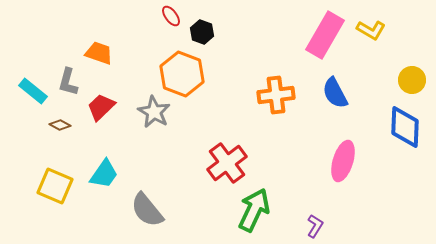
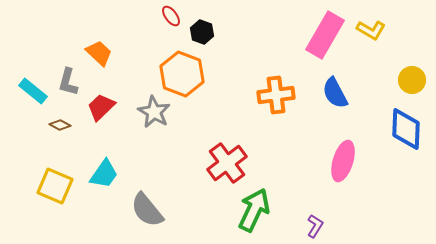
orange trapezoid: rotated 24 degrees clockwise
blue diamond: moved 1 px right, 2 px down
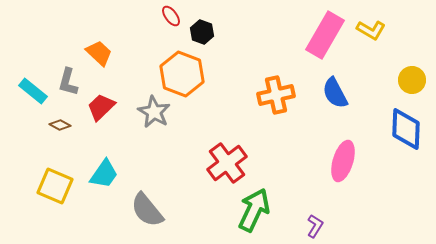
orange cross: rotated 6 degrees counterclockwise
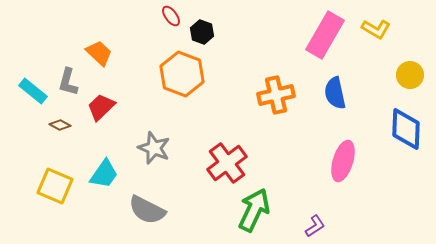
yellow L-shape: moved 5 px right, 1 px up
yellow circle: moved 2 px left, 5 px up
blue semicircle: rotated 16 degrees clockwise
gray star: moved 36 px down; rotated 8 degrees counterclockwise
gray semicircle: rotated 24 degrees counterclockwise
purple L-shape: rotated 25 degrees clockwise
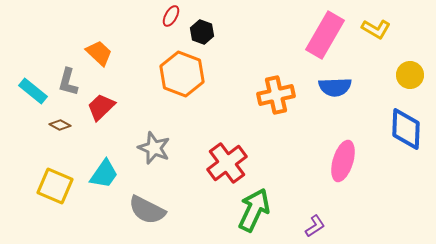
red ellipse: rotated 65 degrees clockwise
blue semicircle: moved 6 px up; rotated 80 degrees counterclockwise
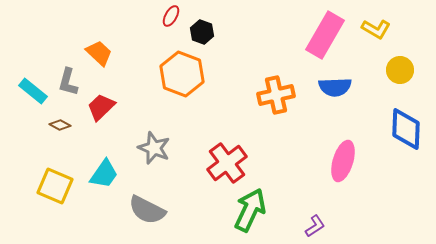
yellow circle: moved 10 px left, 5 px up
green arrow: moved 4 px left
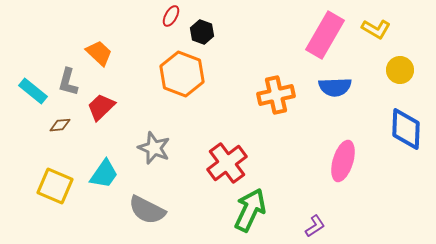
brown diamond: rotated 35 degrees counterclockwise
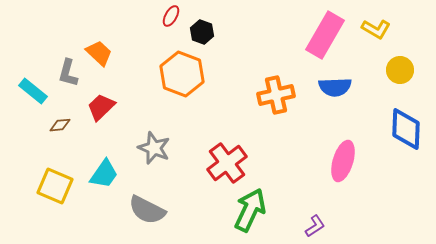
gray L-shape: moved 9 px up
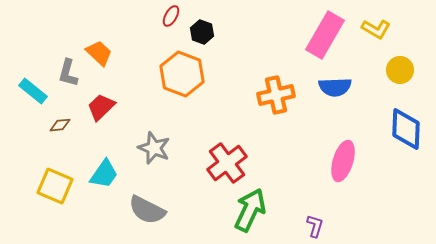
purple L-shape: rotated 40 degrees counterclockwise
